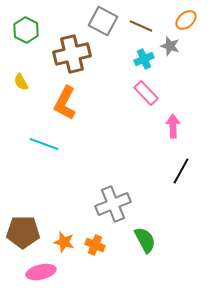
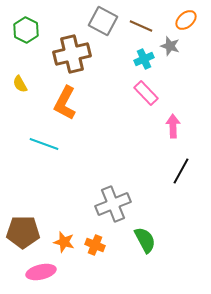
yellow semicircle: moved 1 px left, 2 px down
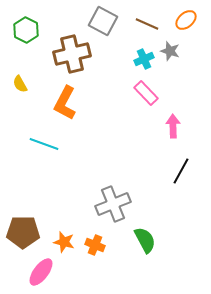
brown line: moved 6 px right, 2 px up
gray star: moved 5 px down
pink ellipse: rotated 40 degrees counterclockwise
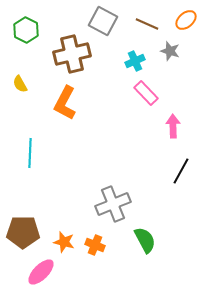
cyan cross: moved 9 px left, 2 px down
cyan line: moved 14 px left, 9 px down; rotated 72 degrees clockwise
pink ellipse: rotated 8 degrees clockwise
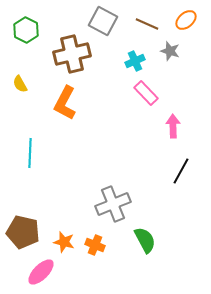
brown pentagon: rotated 12 degrees clockwise
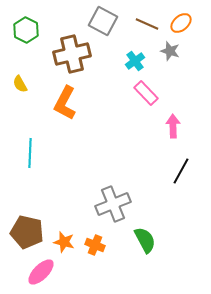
orange ellipse: moved 5 px left, 3 px down
cyan cross: rotated 12 degrees counterclockwise
brown pentagon: moved 4 px right
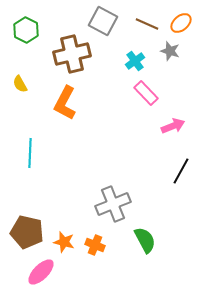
pink arrow: rotated 70 degrees clockwise
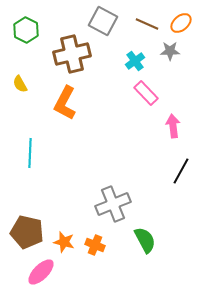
gray star: rotated 18 degrees counterclockwise
pink arrow: rotated 75 degrees counterclockwise
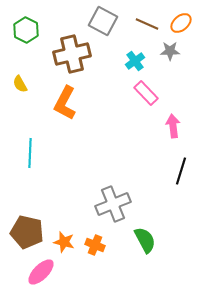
black line: rotated 12 degrees counterclockwise
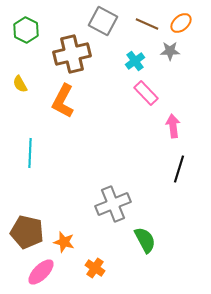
orange L-shape: moved 2 px left, 2 px up
black line: moved 2 px left, 2 px up
orange cross: moved 23 px down; rotated 12 degrees clockwise
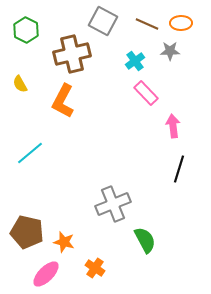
orange ellipse: rotated 40 degrees clockwise
cyan line: rotated 48 degrees clockwise
pink ellipse: moved 5 px right, 2 px down
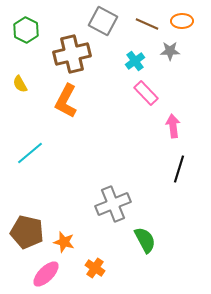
orange ellipse: moved 1 px right, 2 px up
orange L-shape: moved 3 px right
